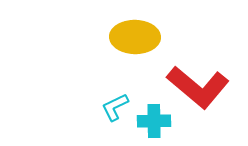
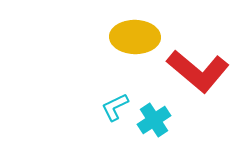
red L-shape: moved 16 px up
cyan cross: moved 1 px up; rotated 32 degrees counterclockwise
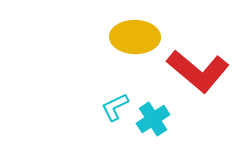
cyan cross: moved 1 px left, 1 px up
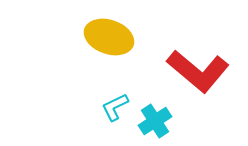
yellow ellipse: moved 26 px left; rotated 18 degrees clockwise
cyan cross: moved 2 px right, 2 px down
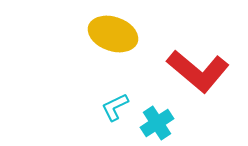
yellow ellipse: moved 4 px right, 3 px up
cyan cross: moved 2 px right, 2 px down
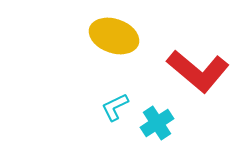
yellow ellipse: moved 1 px right, 2 px down
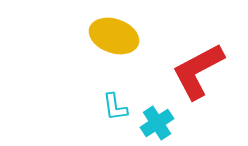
red L-shape: rotated 112 degrees clockwise
cyan L-shape: rotated 72 degrees counterclockwise
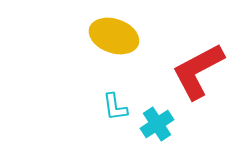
cyan cross: moved 1 px down
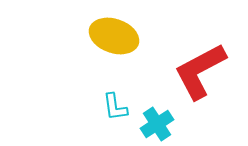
red L-shape: moved 2 px right
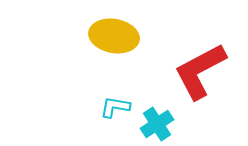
yellow ellipse: rotated 9 degrees counterclockwise
cyan L-shape: rotated 108 degrees clockwise
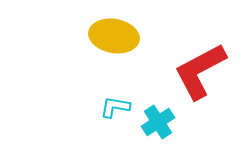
cyan cross: moved 1 px right, 2 px up
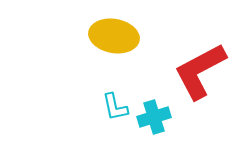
cyan L-shape: rotated 112 degrees counterclockwise
cyan cross: moved 4 px left, 5 px up; rotated 16 degrees clockwise
